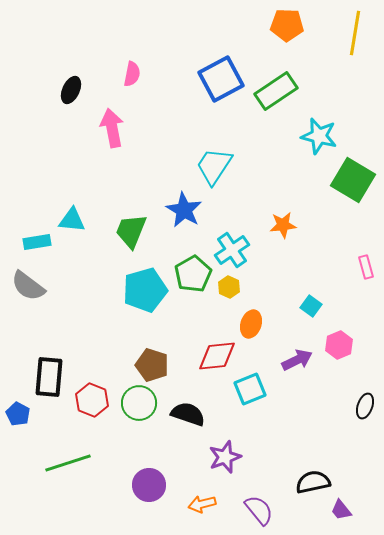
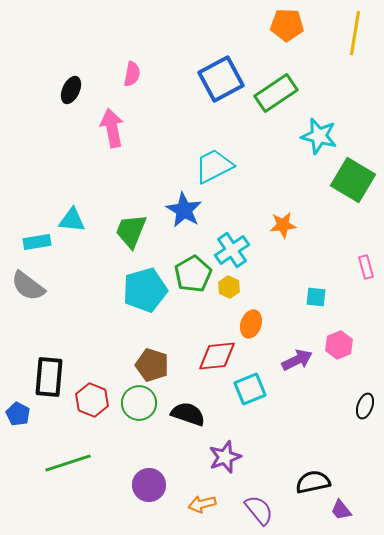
green rectangle at (276, 91): moved 2 px down
cyan trapezoid at (214, 166): rotated 30 degrees clockwise
cyan square at (311, 306): moved 5 px right, 9 px up; rotated 30 degrees counterclockwise
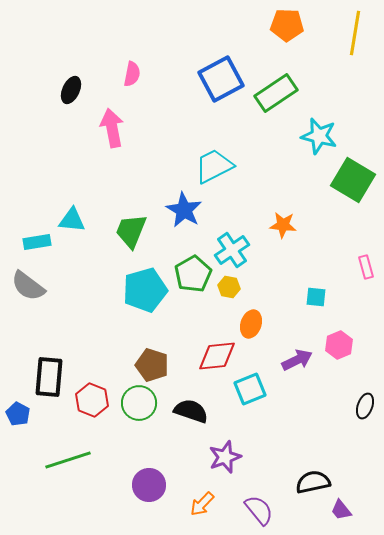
orange star at (283, 225): rotated 12 degrees clockwise
yellow hexagon at (229, 287): rotated 15 degrees counterclockwise
black semicircle at (188, 414): moved 3 px right, 3 px up
green line at (68, 463): moved 3 px up
orange arrow at (202, 504): rotated 32 degrees counterclockwise
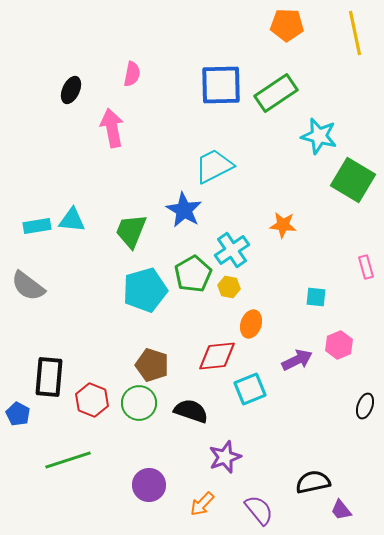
yellow line at (355, 33): rotated 21 degrees counterclockwise
blue square at (221, 79): moved 6 px down; rotated 27 degrees clockwise
cyan rectangle at (37, 242): moved 16 px up
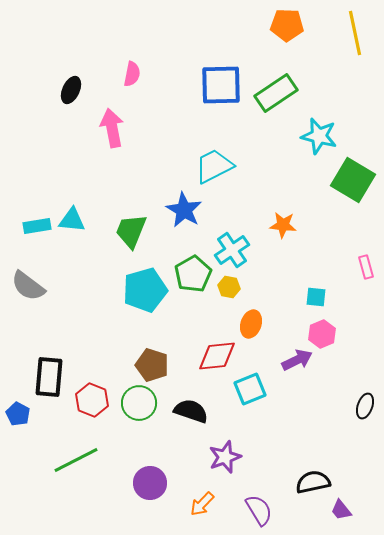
pink hexagon at (339, 345): moved 17 px left, 11 px up
green line at (68, 460): moved 8 px right; rotated 9 degrees counterclockwise
purple circle at (149, 485): moved 1 px right, 2 px up
purple semicircle at (259, 510): rotated 8 degrees clockwise
